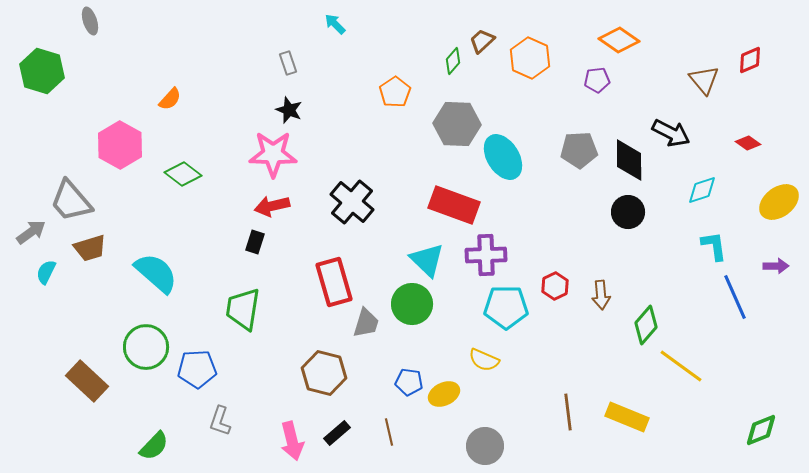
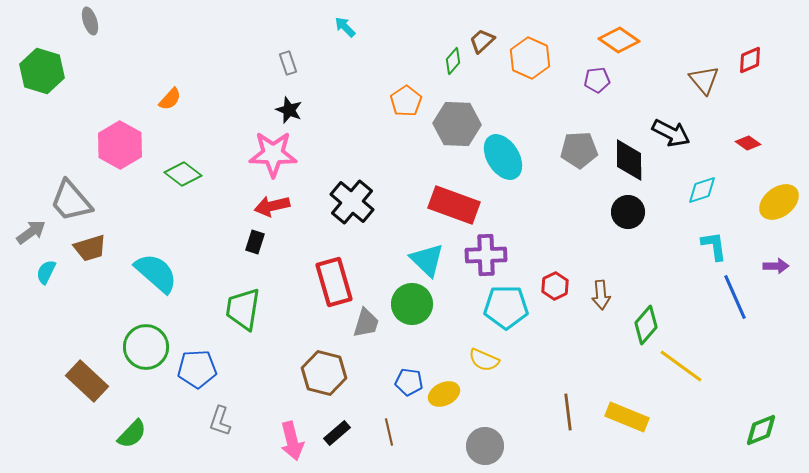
cyan arrow at (335, 24): moved 10 px right, 3 px down
orange pentagon at (395, 92): moved 11 px right, 9 px down
green semicircle at (154, 446): moved 22 px left, 12 px up
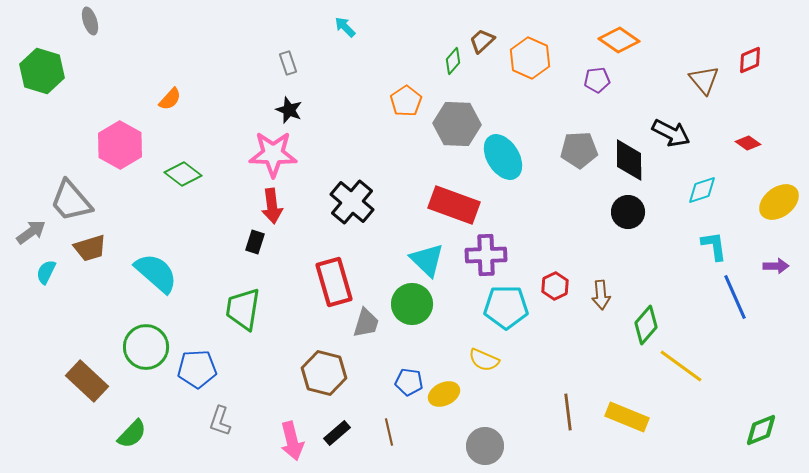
red arrow at (272, 206): rotated 84 degrees counterclockwise
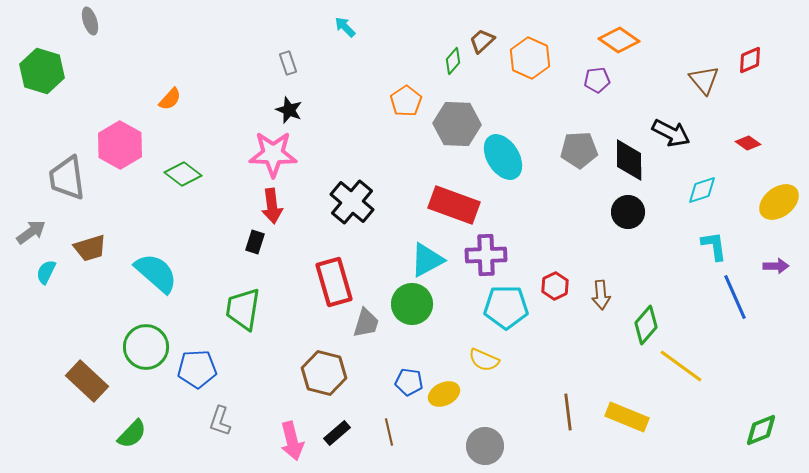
gray trapezoid at (71, 201): moved 4 px left, 23 px up; rotated 33 degrees clockwise
cyan triangle at (427, 260): rotated 48 degrees clockwise
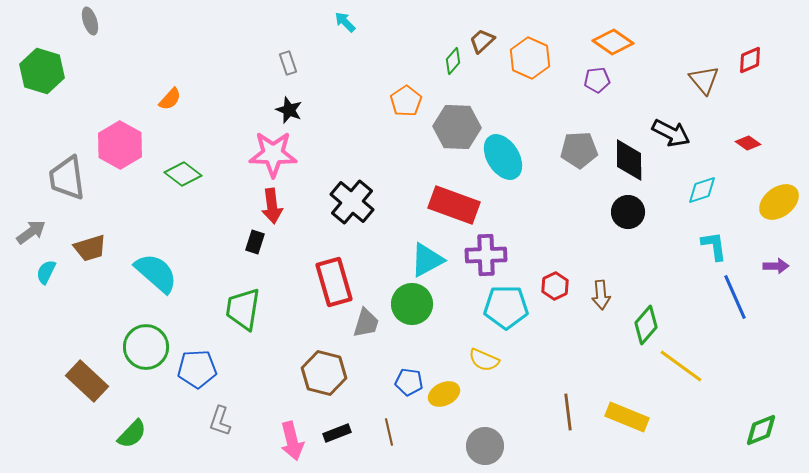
cyan arrow at (345, 27): moved 5 px up
orange diamond at (619, 40): moved 6 px left, 2 px down
gray hexagon at (457, 124): moved 3 px down
black rectangle at (337, 433): rotated 20 degrees clockwise
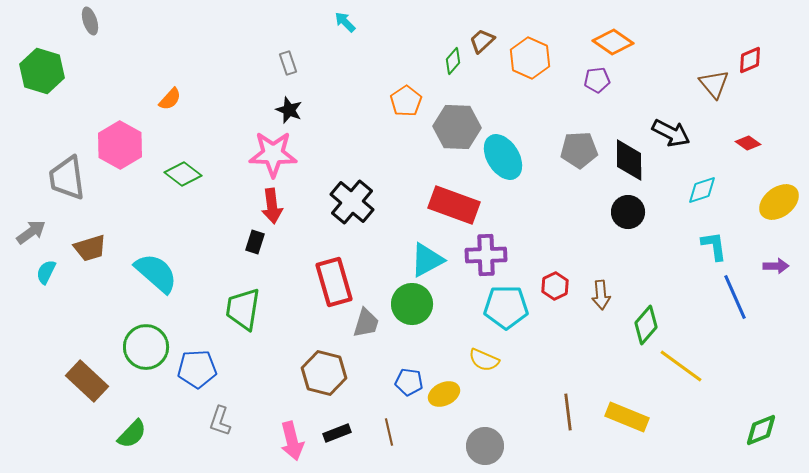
brown triangle at (704, 80): moved 10 px right, 4 px down
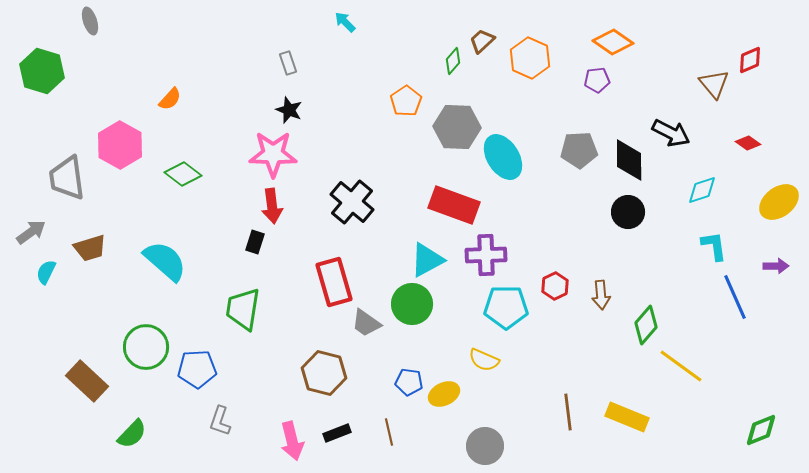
cyan semicircle at (156, 273): moved 9 px right, 12 px up
gray trapezoid at (366, 323): rotated 108 degrees clockwise
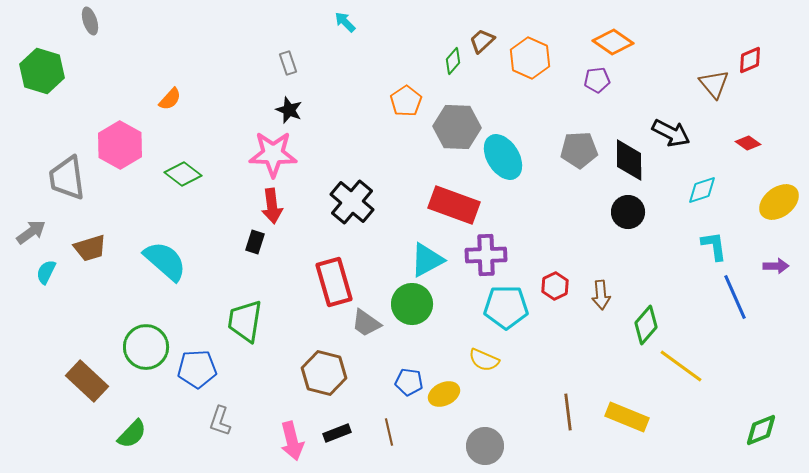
green trapezoid at (243, 309): moved 2 px right, 12 px down
